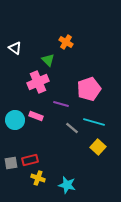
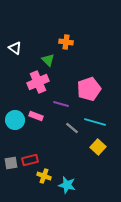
orange cross: rotated 24 degrees counterclockwise
cyan line: moved 1 px right
yellow cross: moved 6 px right, 2 px up
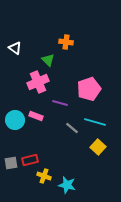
purple line: moved 1 px left, 1 px up
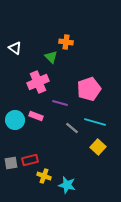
green triangle: moved 3 px right, 3 px up
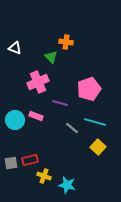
white triangle: rotated 16 degrees counterclockwise
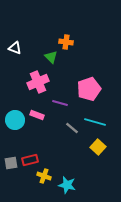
pink rectangle: moved 1 px right, 1 px up
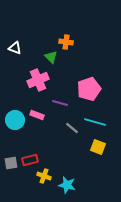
pink cross: moved 2 px up
yellow square: rotated 21 degrees counterclockwise
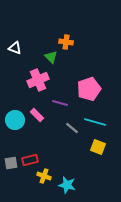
pink rectangle: rotated 24 degrees clockwise
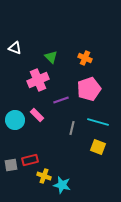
orange cross: moved 19 px right, 16 px down; rotated 16 degrees clockwise
purple line: moved 1 px right, 3 px up; rotated 35 degrees counterclockwise
cyan line: moved 3 px right
gray line: rotated 64 degrees clockwise
gray square: moved 2 px down
cyan star: moved 5 px left
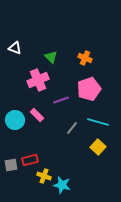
gray line: rotated 24 degrees clockwise
yellow square: rotated 21 degrees clockwise
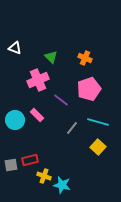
purple line: rotated 56 degrees clockwise
